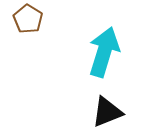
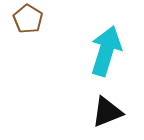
cyan arrow: moved 2 px right, 1 px up
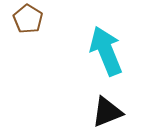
cyan arrow: rotated 39 degrees counterclockwise
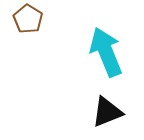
cyan arrow: moved 1 px down
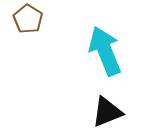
cyan arrow: moved 1 px left, 1 px up
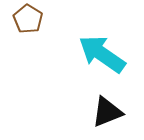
cyan arrow: moved 3 px left, 3 px down; rotated 33 degrees counterclockwise
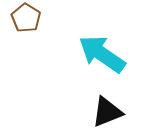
brown pentagon: moved 2 px left, 1 px up
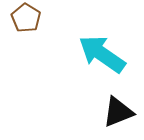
black triangle: moved 11 px right
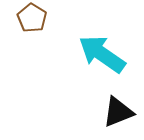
brown pentagon: moved 6 px right
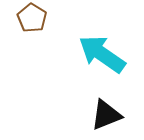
black triangle: moved 12 px left, 3 px down
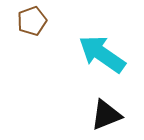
brown pentagon: moved 3 px down; rotated 20 degrees clockwise
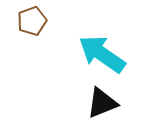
black triangle: moved 4 px left, 12 px up
